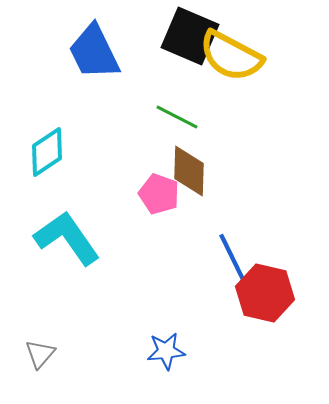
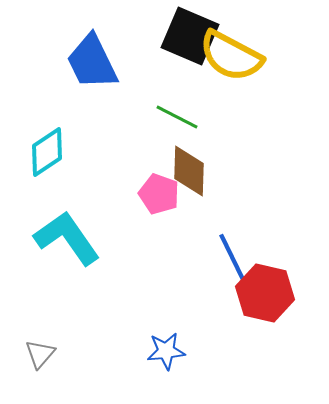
blue trapezoid: moved 2 px left, 10 px down
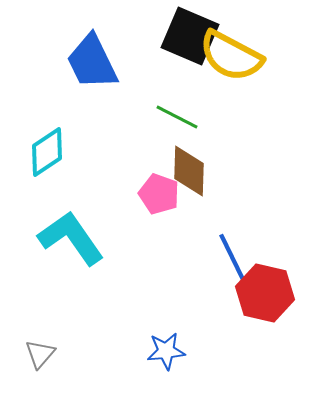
cyan L-shape: moved 4 px right
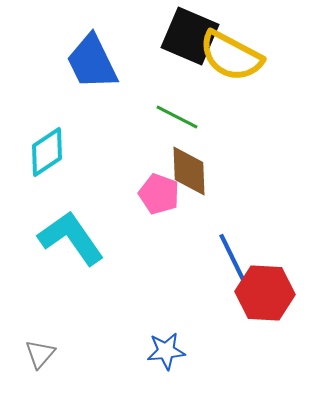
brown diamond: rotated 4 degrees counterclockwise
red hexagon: rotated 10 degrees counterclockwise
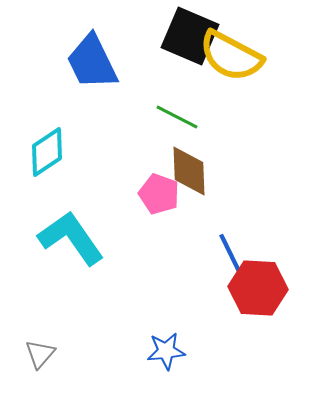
red hexagon: moved 7 px left, 5 px up
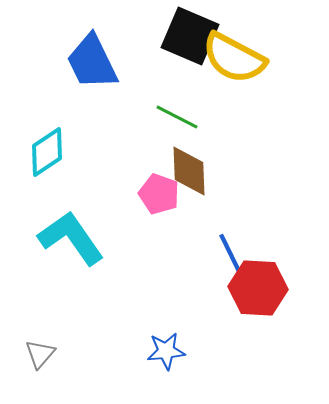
yellow semicircle: moved 3 px right, 2 px down
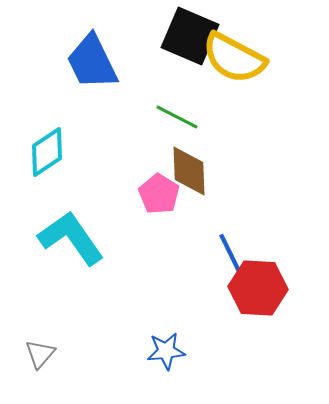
pink pentagon: rotated 12 degrees clockwise
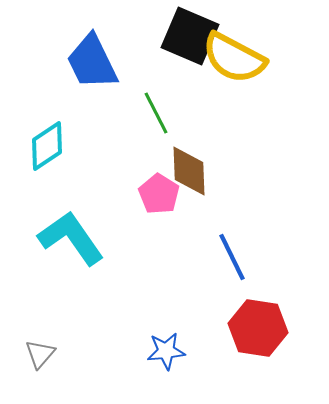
green line: moved 21 px left, 4 px up; rotated 36 degrees clockwise
cyan diamond: moved 6 px up
red hexagon: moved 40 px down; rotated 6 degrees clockwise
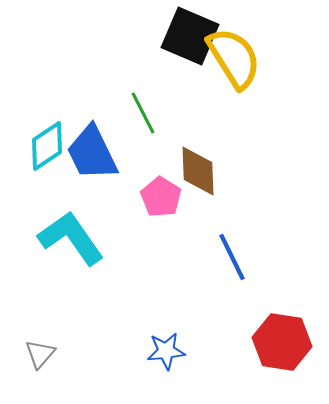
yellow semicircle: rotated 150 degrees counterclockwise
blue trapezoid: moved 91 px down
green line: moved 13 px left
brown diamond: moved 9 px right
pink pentagon: moved 2 px right, 3 px down
red hexagon: moved 24 px right, 14 px down
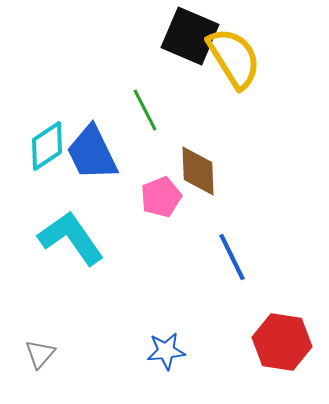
green line: moved 2 px right, 3 px up
pink pentagon: rotated 18 degrees clockwise
